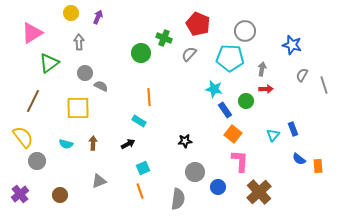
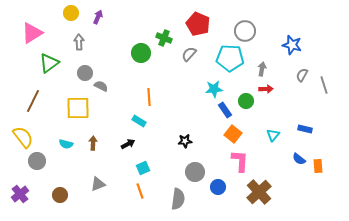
cyan star at (214, 89): rotated 18 degrees counterclockwise
blue rectangle at (293, 129): moved 12 px right; rotated 56 degrees counterclockwise
gray triangle at (99, 181): moved 1 px left, 3 px down
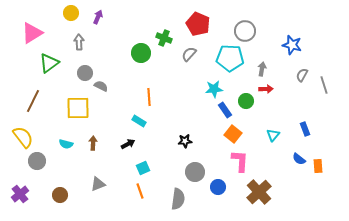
blue rectangle at (305, 129): rotated 56 degrees clockwise
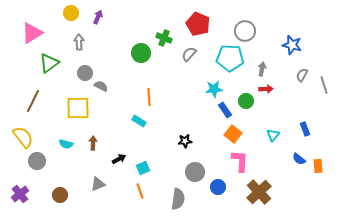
black arrow at (128, 144): moved 9 px left, 15 px down
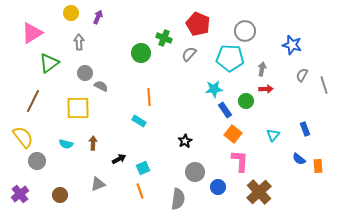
black star at (185, 141): rotated 24 degrees counterclockwise
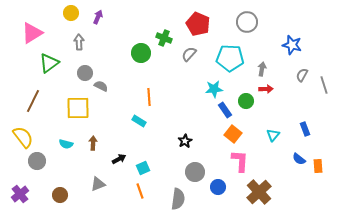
gray circle at (245, 31): moved 2 px right, 9 px up
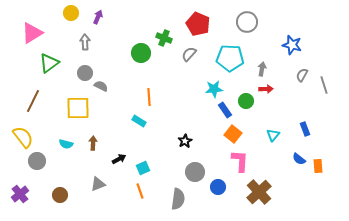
gray arrow at (79, 42): moved 6 px right
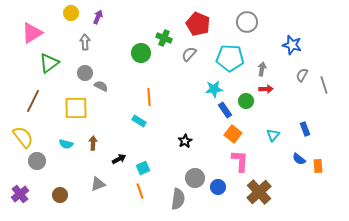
yellow square at (78, 108): moved 2 px left
gray circle at (195, 172): moved 6 px down
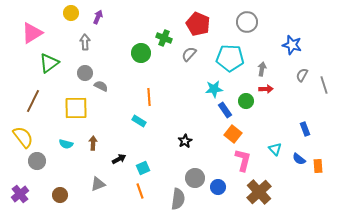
cyan triangle at (273, 135): moved 2 px right, 14 px down; rotated 24 degrees counterclockwise
pink L-shape at (240, 161): moved 3 px right, 1 px up; rotated 10 degrees clockwise
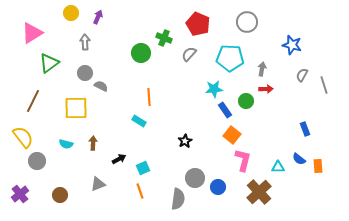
orange square at (233, 134): moved 1 px left, 1 px down
cyan triangle at (275, 149): moved 3 px right, 18 px down; rotated 48 degrees counterclockwise
